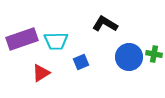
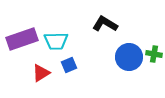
blue square: moved 12 px left, 3 px down
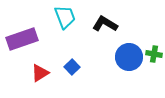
cyan trapezoid: moved 9 px right, 24 px up; rotated 110 degrees counterclockwise
blue square: moved 3 px right, 2 px down; rotated 21 degrees counterclockwise
red triangle: moved 1 px left
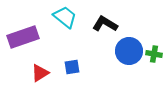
cyan trapezoid: rotated 30 degrees counterclockwise
purple rectangle: moved 1 px right, 2 px up
blue circle: moved 6 px up
blue square: rotated 35 degrees clockwise
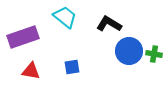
black L-shape: moved 4 px right
red triangle: moved 9 px left, 2 px up; rotated 42 degrees clockwise
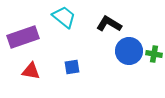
cyan trapezoid: moved 1 px left
